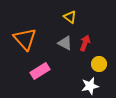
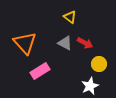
orange triangle: moved 4 px down
red arrow: rotated 98 degrees clockwise
white star: rotated 12 degrees counterclockwise
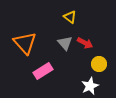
gray triangle: rotated 21 degrees clockwise
pink rectangle: moved 3 px right
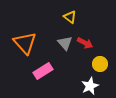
yellow circle: moved 1 px right
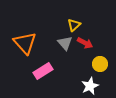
yellow triangle: moved 4 px right, 8 px down; rotated 40 degrees clockwise
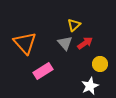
red arrow: rotated 63 degrees counterclockwise
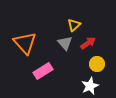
red arrow: moved 3 px right
yellow circle: moved 3 px left
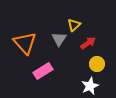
gray triangle: moved 6 px left, 4 px up; rotated 14 degrees clockwise
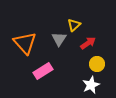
white star: moved 1 px right, 1 px up
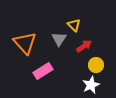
yellow triangle: rotated 32 degrees counterclockwise
red arrow: moved 4 px left, 3 px down
yellow circle: moved 1 px left, 1 px down
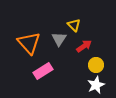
orange triangle: moved 4 px right
white star: moved 5 px right
